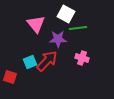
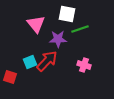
white square: moved 1 px right; rotated 18 degrees counterclockwise
green line: moved 2 px right, 1 px down; rotated 12 degrees counterclockwise
pink cross: moved 2 px right, 7 px down
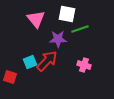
pink triangle: moved 5 px up
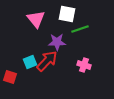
purple star: moved 1 px left, 3 px down
